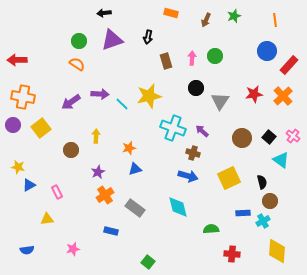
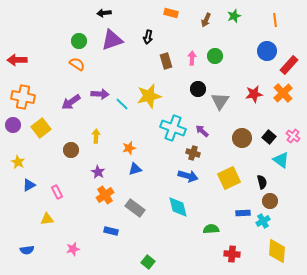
black circle at (196, 88): moved 2 px right, 1 px down
orange cross at (283, 96): moved 3 px up
yellow star at (18, 167): moved 5 px up; rotated 16 degrees clockwise
purple star at (98, 172): rotated 16 degrees counterclockwise
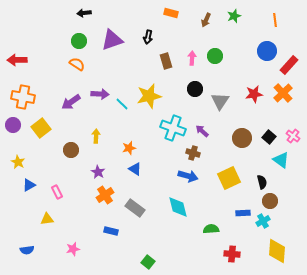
black arrow at (104, 13): moved 20 px left
black circle at (198, 89): moved 3 px left
blue triangle at (135, 169): rotated 48 degrees clockwise
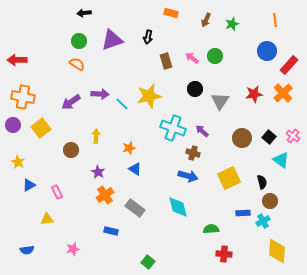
green star at (234, 16): moved 2 px left, 8 px down
pink arrow at (192, 58): rotated 56 degrees counterclockwise
red cross at (232, 254): moved 8 px left
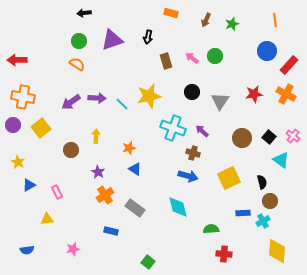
black circle at (195, 89): moved 3 px left, 3 px down
orange cross at (283, 93): moved 3 px right, 1 px down; rotated 18 degrees counterclockwise
purple arrow at (100, 94): moved 3 px left, 4 px down
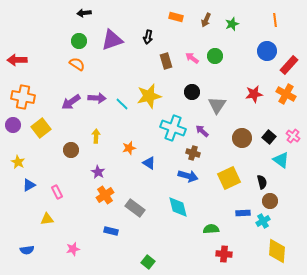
orange rectangle at (171, 13): moved 5 px right, 4 px down
gray triangle at (220, 101): moved 3 px left, 4 px down
blue triangle at (135, 169): moved 14 px right, 6 px up
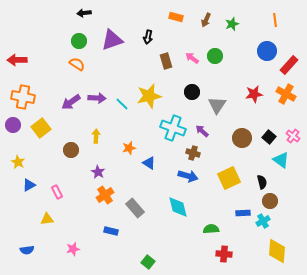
gray rectangle at (135, 208): rotated 12 degrees clockwise
